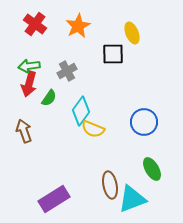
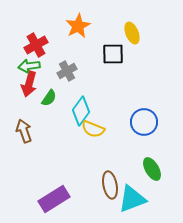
red cross: moved 1 px right, 21 px down; rotated 25 degrees clockwise
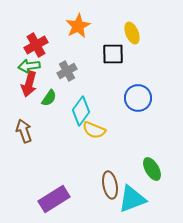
blue circle: moved 6 px left, 24 px up
yellow semicircle: moved 1 px right, 1 px down
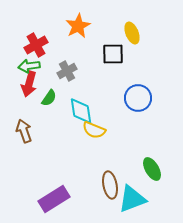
cyan diamond: rotated 44 degrees counterclockwise
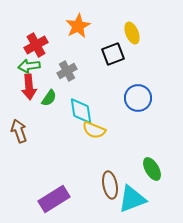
black square: rotated 20 degrees counterclockwise
red arrow: moved 3 px down; rotated 20 degrees counterclockwise
brown arrow: moved 5 px left
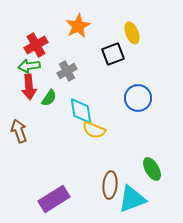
brown ellipse: rotated 16 degrees clockwise
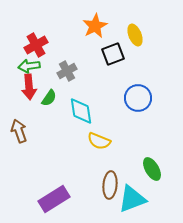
orange star: moved 17 px right
yellow ellipse: moved 3 px right, 2 px down
yellow semicircle: moved 5 px right, 11 px down
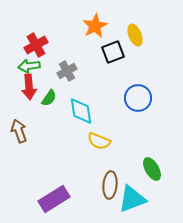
black square: moved 2 px up
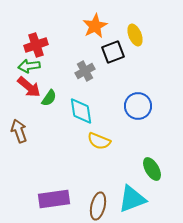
red cross: rotated 10 degrees clockwise
gray cross: moved 18 px right
red arrow: rotated 45 degrees counterclockwise
blue circle: moved 8 px down
brown ellipse: moved 12 px left, 21 px down; rotated 8 degrees clockwise
purple rectangle: rotated 24 degrees clockwise
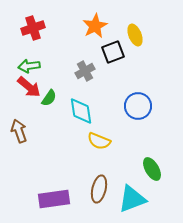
red cross: moved 3 px left, 17 px up
brown ellipse: moved 1 px right, 17 px up
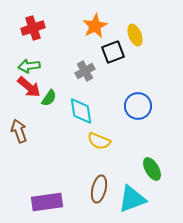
purple rectangle: moved 7 px left, 3 px down
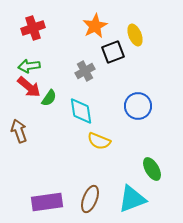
brown ellipse: moved 9 px left, 10 px down; rotated 8 degrees clockwise
